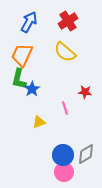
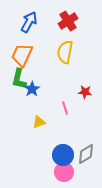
yellow semicircle: rotated 60 degrees clockwise
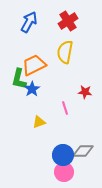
orange trapezoid: moved 12 px right, 10 px down; rotated 40 degrees clockwise
gray diamond: moved 3 px left, 3 px up; rotated 30 degrees clockwise
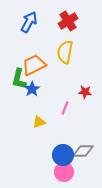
pink line: rotated 40 degrees clockwise
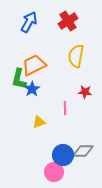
yellow semicircle: moved 11 px right, 4 px down
pink line: rotated 24 degrees counterclockwise
pink circle: moved 10 px left
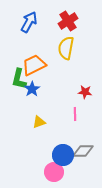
yellow semicircle: moved 10 px left, 8 px up
pink line: moved 10 px right, 6 px down
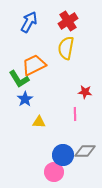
green L-shape: rotated 45 degrees counterclockwise
blue star: moved 7 px left, 10 px down
yellow triangle: rotated 24 degrees clockwise
gray diamond: moved 2 px right
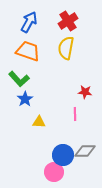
orange trapezoid: moved 6 px left, 14 px up; rotated 45 degrees clockwise
green L-shape: rotated 10 degrees counterclockwise
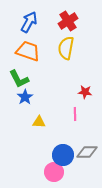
green L-shape: rotated 15 degrees clockwise
blue star: moved 2 px up
gray diamond: moved 2 px right, 1 px down
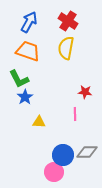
red cross: rotated 24 degrees counterclockwise
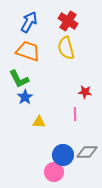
yellow semicircle: rotated 25 degrees counterclockwise
